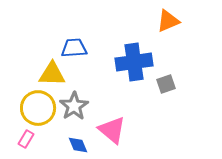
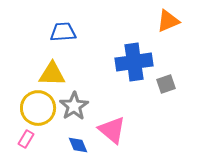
blue trapezoid: moved 11 px left, 16 px up
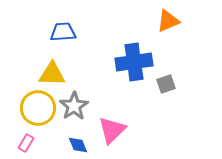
pink triangle: rotated 36 degrees clockwise
pink rectangle: moved 4 px down
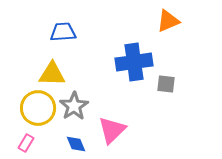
gray square: rotated 24 degrees clockwise
blue diamond: moved 2 px left, 1 px up
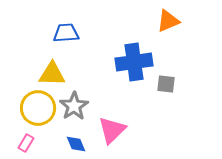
blue trapezoid: moved 3 px right, 1 px down
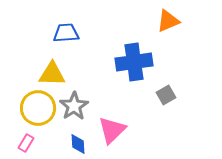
gray square: moved 11 px down; rotated 36 degrees counterclockwise
blue diamond: moved 2 px right; rotated 20 degrees clockwise
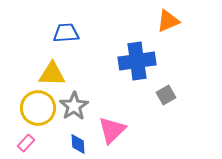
blue cross: moved 3 px right, 1 px up
pink rectangle: rotated 12 degrees clockwise
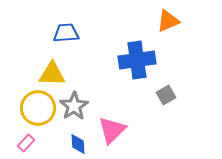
blue cross: moved 1 px up
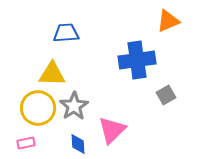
pink rectangle: rotated 36 degrees clockwise
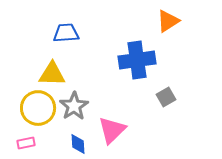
orange triangle: rotated 10 degrees counterclockwise
gray square: moved 2 px down
